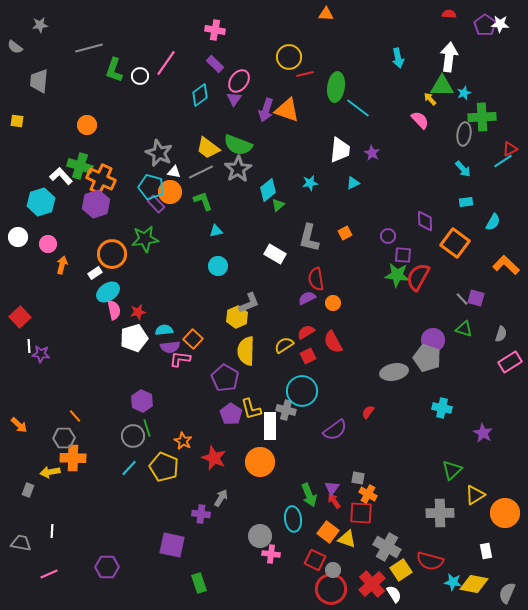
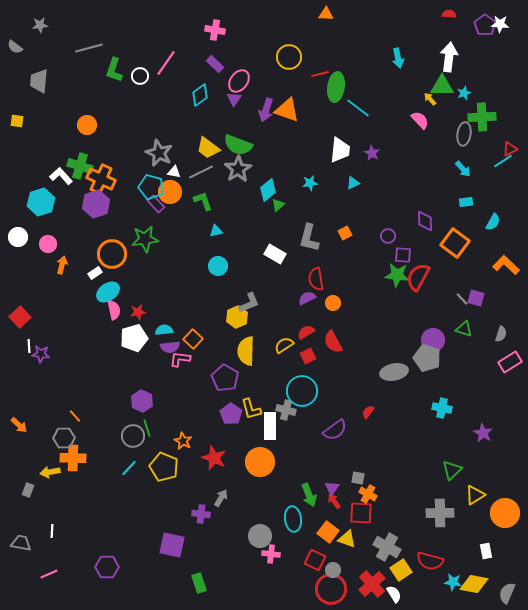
red line at (305, 74): moved 15 px right
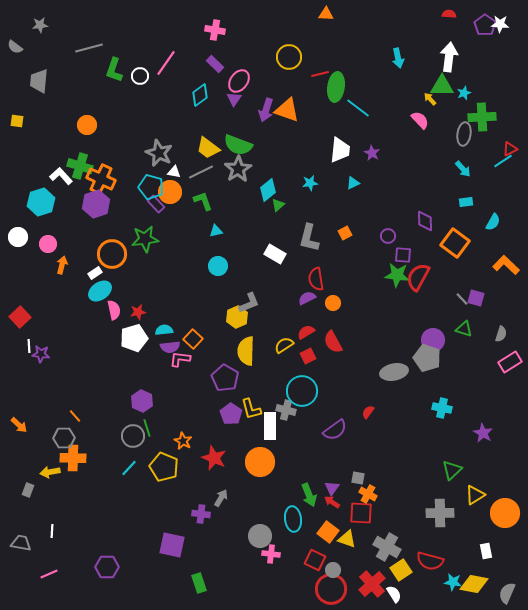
cyan ellipse at (108, 292): moved 8 px left, 1 px up
red arrow at (334, 501): moved 2 px left, 1 px down; rotated 21 degrees counterclockwise
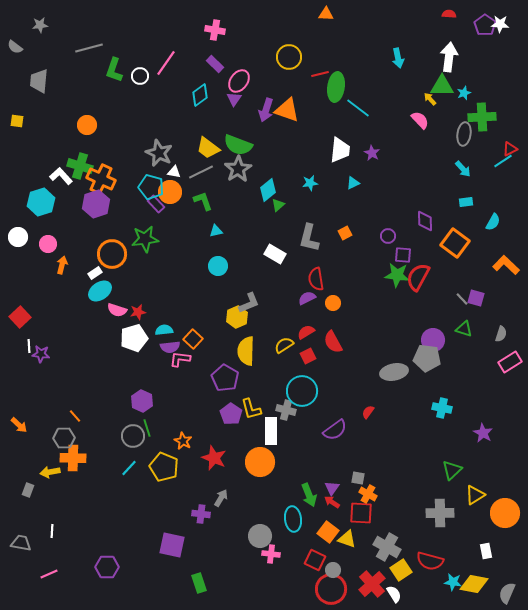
pink semicircle at (114, 310): moved 3 px right; rotated 120 degrees clockwise
gray pentagon at (427, 358): rotated 12 degrees counterclockwise
white rectangle at (270, 426): moved 1 px right, 5 px down
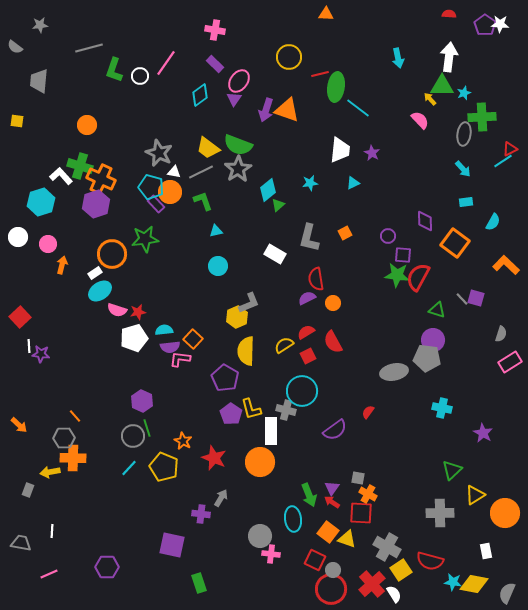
green triangle at (464, 329): moved 27 px left, 19 px up
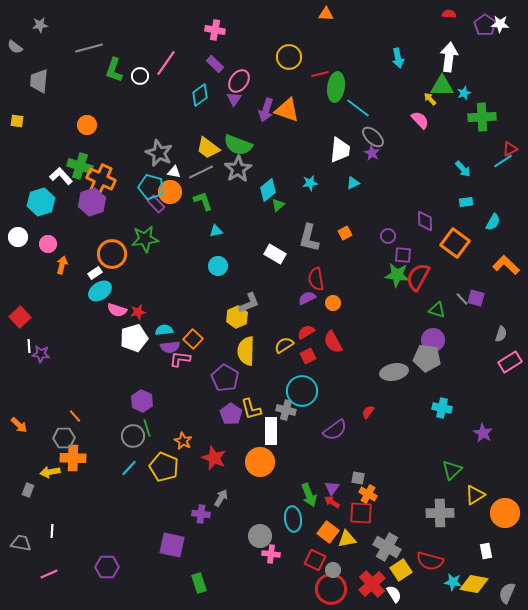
gray ellipse at (464, 134): moved 91 px left, 3 px down; rotated 55 degrees counterclockwise
purple hexagon at (96, 204): moved 4 px left, 2 px up
yellow triangle at (347, 539): rotated 30 degrees counterclockwise
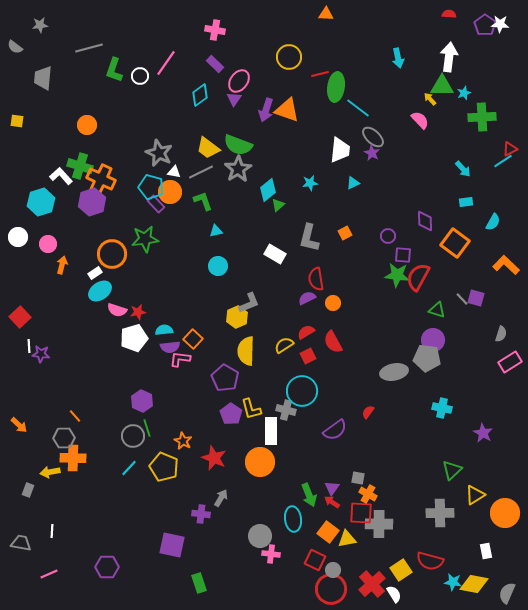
gray trapezoid at (39, 81): moved 4 px right, 3 px up
gray cross at (387, 547): moved 8 px left, 23 px up; rotated 28 degrees counterclockwise
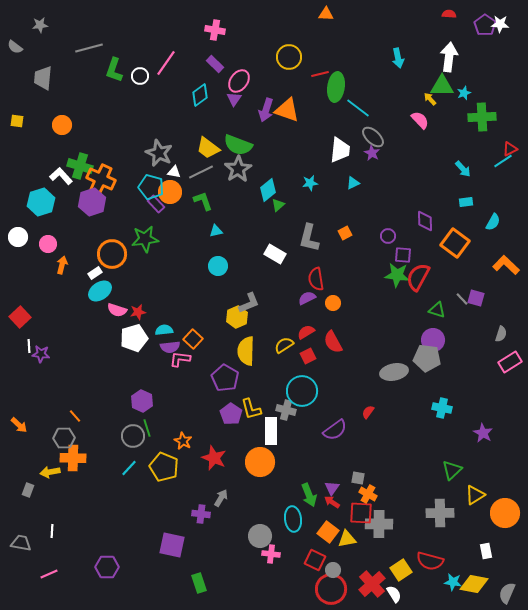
orange circle at (87, 125): moved 25 px left
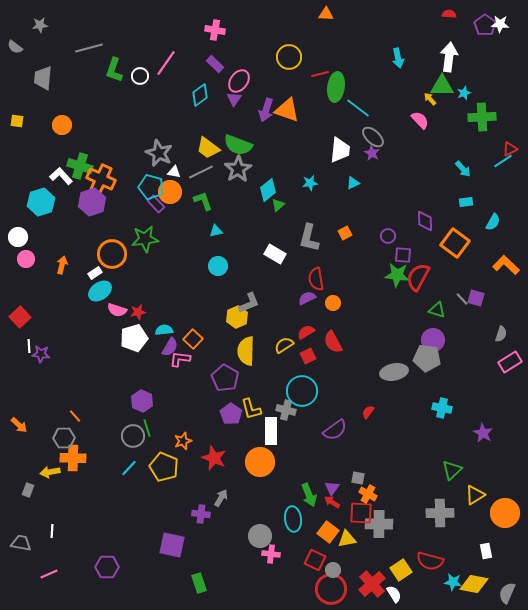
pink circle at (48, 244): moved 22 px left, 15 px down
purple semicircle at (170, 347): rotated 54 degrees counterclockwise
orange star at (183, 441): rotated 24 degrees clockwise
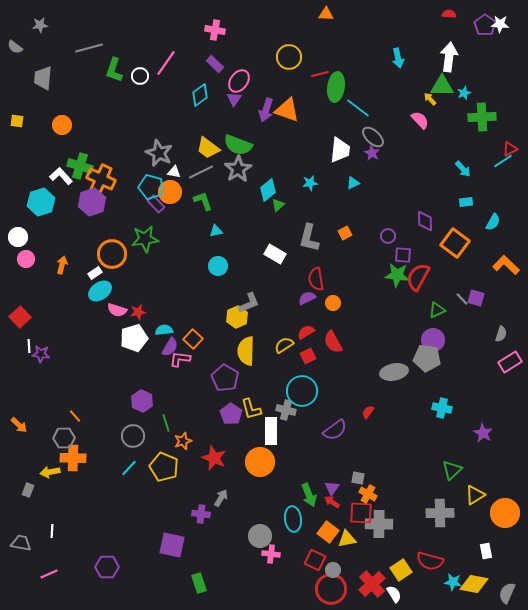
green triangle at (437, 310): rotated 42 degrees counterclockwise
green line at (147, 428): moved 19 px right, 5 px up
